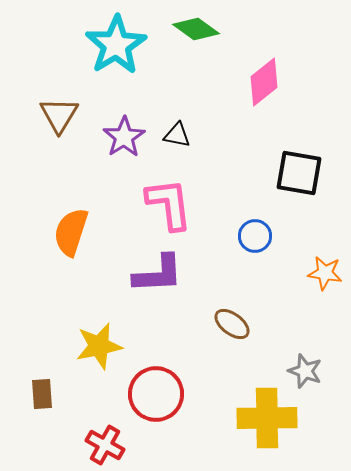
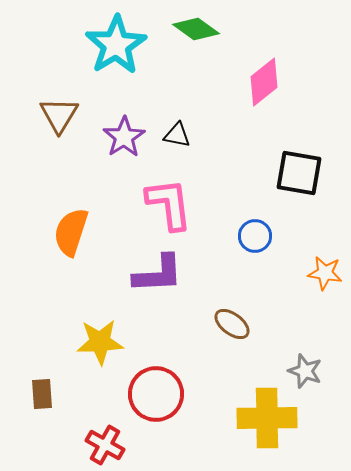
yellow star: moved 1 px right, 4 px up; rotated 9 degrees clockwise
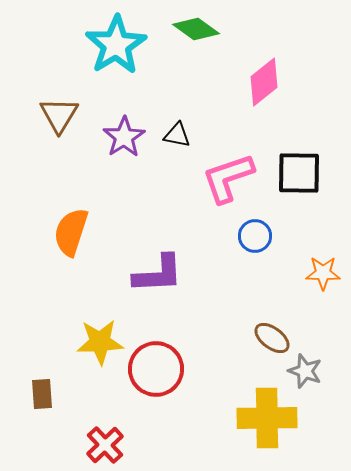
black square: rotated 9 degrees counterclockwise
pink L-shape: moved 59 px right, 26 px up; rotated 102 degrees counterclockwise
orange star: moved 2 px left; rotated 8 degrees counterclockwise
brown ellipse: moved 40 px right, 14 px down
red circle: moved 25 px up
red cross: rotated 18 degrees clockwise
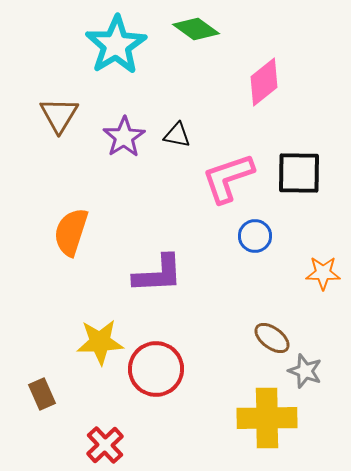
brown rectangle: rotated 20 degrees counterclockwise
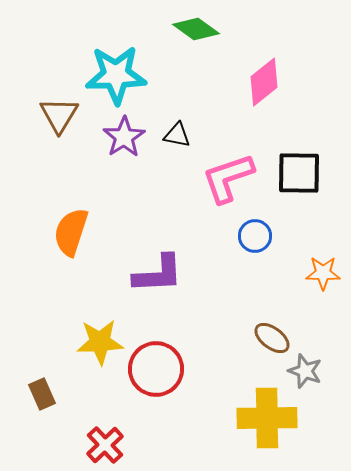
cyan star: moved 30 px down; rotated 30 degrees clockwise
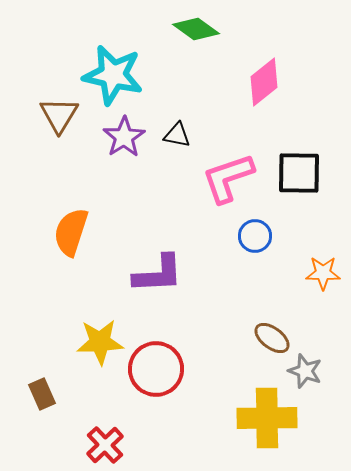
cyan star: moved 3 px left; rotated 14 degrees clockwise
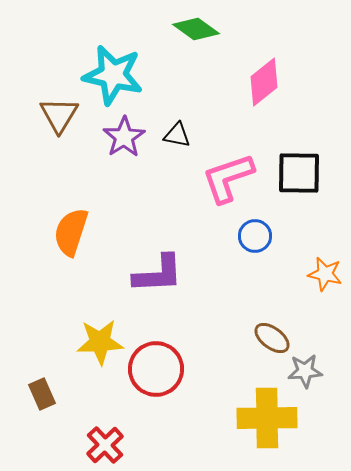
orange star: moved 2 px right, 1 px down; rotated 12 degrees clockwise
gray star: rotated 24 degrees counterclockwise
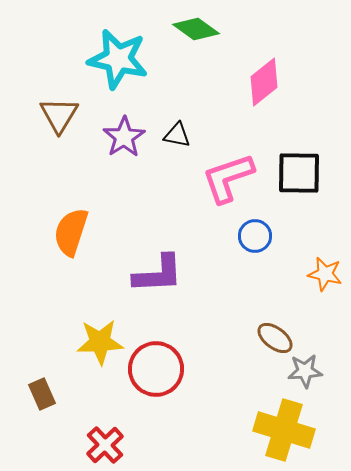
cyan star: moved 5 px right, 16 px up
brown ellipse: moved 3 px right
yellow cross: moved 17 px right, 12 px down; rotated 18 degrees clockwise
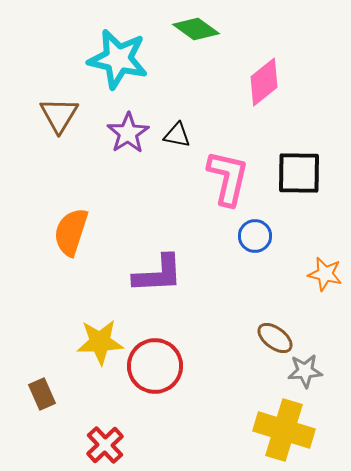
purple star: moved 4 px right, 4 px up
pink L-shape: rotated 122 degrees clockwise
red circle: moved 1 px left, 3 px up
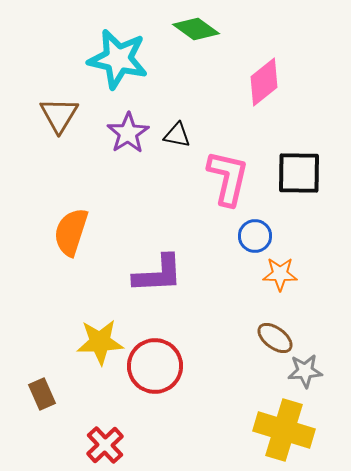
orange star: moved 45 px left; rotated 12 degrees counterclockwise
